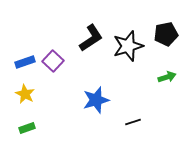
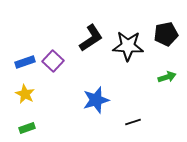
black star: rotated 20 degrees clockwise
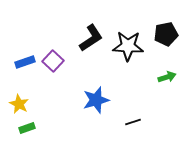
yellow star: moved 6 px left, 10 px down
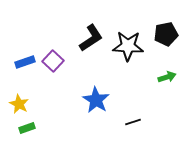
blue star: rotated 24 degrees counterclockwise
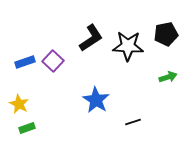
green arrow: moved 1 px right
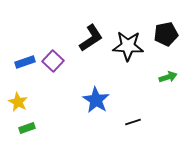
yellow star: moved 1 px left, 2 px up
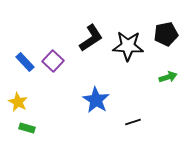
blue rectangle: rotated 66 degrees clockwise
green rectangle: rotated 35 degrees clockwise
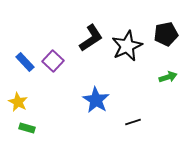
black star: moved 1 px left; rotated 28 degrees counterclockwise
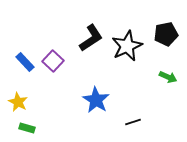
green arrow: rotated 42 degrees clockwise
